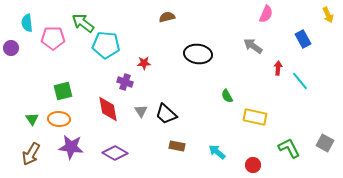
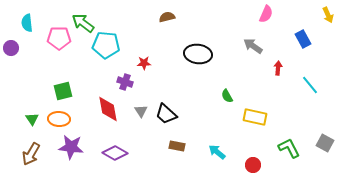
pink pentagon: moved 6 px right
cyan line: moved 10 px right, 4 px down
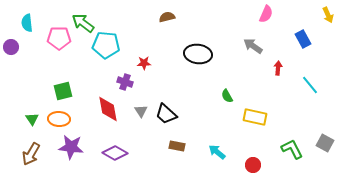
purple circle: moved 1 px up
green L-shape: moved 3 px right, 1 px down
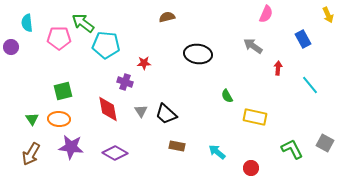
red circle: moved 2 px left, 3 px down
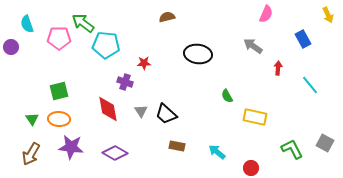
cyan semicircle: moved 1 px down; rotated 12 degrees counterclockwise
green square: moved 4 px left
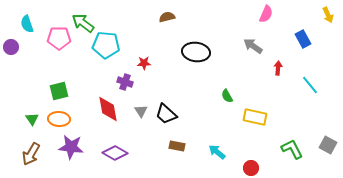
black ellipse: moved 2 px left, 2 px up
gray square: moved 3 px right, 2 px down
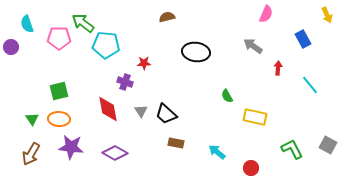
yellow arrow: moved 1 px left
brown rectangle: moved 1 px left, 3 px up
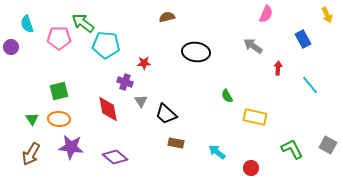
gray triangle: moved 10 px up
purple diamond: moved 4 px down; rotated 10 degrees clockwise
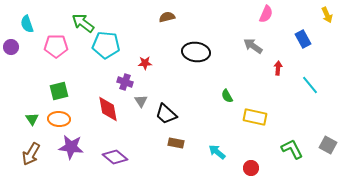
pink pentagon: moved 3 px left, 8 px down
red star: moved 1 px right
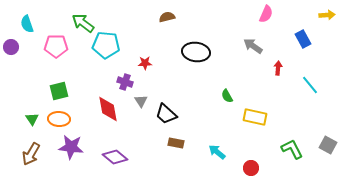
yellow arrow: rotated 70 degrees counterclockwise
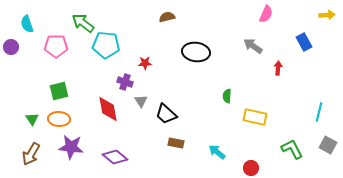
blue rectangle: moved 1 px right, 3 px down
cyan line: moved 9 px right, 27 px down; rotated 54 degrees clockwise
green semicircle: rotated 32 degrees clockwise
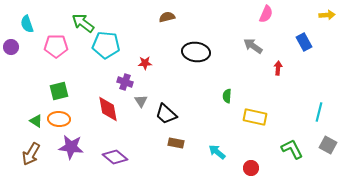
green triangle: moved 4 px right, 2 px down; rotated 24 degrees counterclockwise
